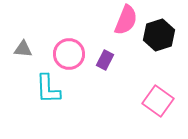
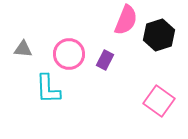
pink square: moved 1 px right
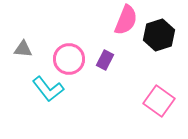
pink circle: moved 5 px down
cyan L-shape: rotated 36 degrees counterclockwise
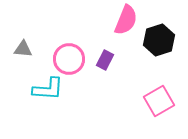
black hexagon: moved 5 px down
cyan L-shape: rotated 48 degrees counterclockwise
pink square: rotated 24 degrees clockwise
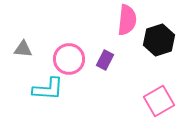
pink semicircle: moved 1 px right; rotated 16 degrees counterclockwise
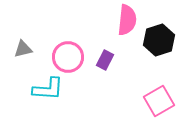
gray triangle: rotated 18 degrees counterclockwise
pink circle: moved 1 px left, 2 px up
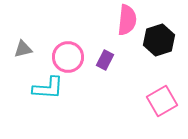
cyan L-shape: moved 1 px up
pink square: moved 3 px right
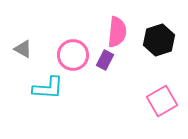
pink semicircle: moved 10 px left, 12 px down
gray triangle: rotated 42 degrees clockwise
pink circle: moved 5 px right, 2 px up
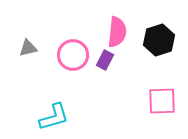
gray triangle: moved 5 px right, 1 px up; rotated 42 degrees counterclockwise
cyan L-shape: moved 6 px right, 29 px down; rotated 20 degrees counterclockwise
pink square: rotated 28 degrees clockwise
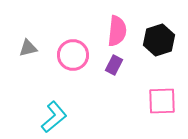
pink semicircle: moved 1 px up
purple rectangle: moved 9 px right, 5 px down
cyan L-shape: rotated 24 degrees counterclockwise
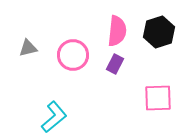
black hexagon: moved 8 px up
purple rectangle: moved 1 px right, 1 px up
pink square: moved 4 px left, 3 px up
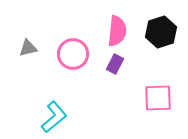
black hexagon: moved 2 px right
pink circle: moved 1 px up
